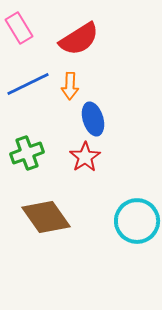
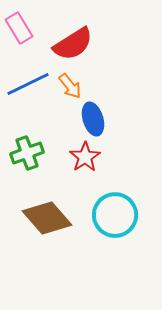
red semicircle: moved 6 px left, 5 px down
orange arrow: rotated 40 degrees counterclockwise
brown diamond: moved 1 px right, 1 px down; rotated 6 degrees counterclockwise
cyan circle: moved 22 px left, 6 px up
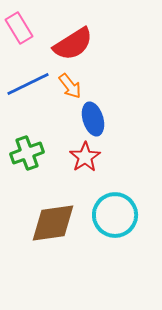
brown diamond: moved 6 px right, 5 px down; rotated 57 degrees counterclockwise
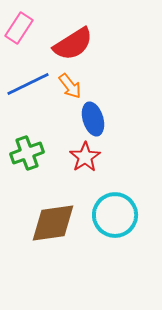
pink rectangle: rotated 64 degrees clockwise
